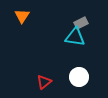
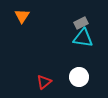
cyan triangle: moved 8 px right, 1 px down
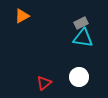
orange triangle: rotated 28 degrees clockwise
red triangle: moved 1 px down
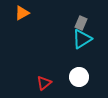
orange triangle: moved 3 px up
gray rectangle: rotated 40 degrees counterclockwise
cyan triangle: moved 1 px left, 1 px down; rotated 40 degrees counterclockwise
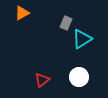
gray rectangle: moved 15 px left
red triangle: moved 2 px left, 3 px up
